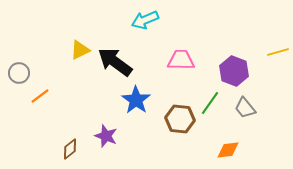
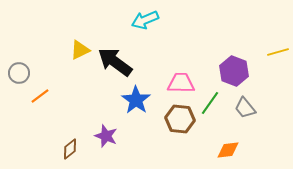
pink trapezoid: moved 23 px down
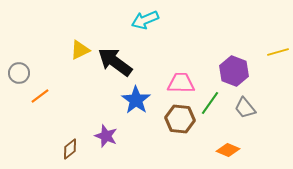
orange diamond: rotated 30 degrees clockwise
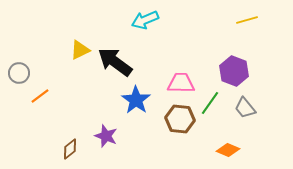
yellow line: moved 31 px left, 32 px up
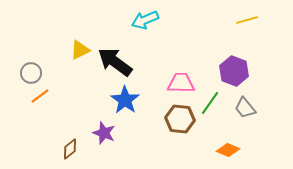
gray circle: moved 12 px right
blue star: moved 11 px left
purple star: moved 2 px left, 3 px up
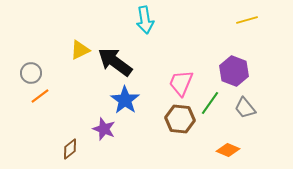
cyan arrow: rotated 76 degrees counterclockwise
pink trapezoid: rotated 68 degrees counterclockwise
purple star: moved 4 px up
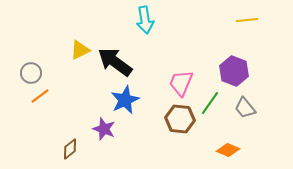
yellow line: rotated 10 degrees clockwise
blue star: rotated 12 degrees clockwise
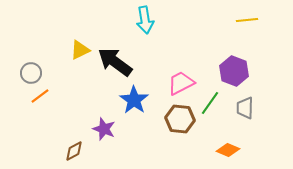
pink trapezoid: rotated 40 degrees clockwise
blue star: moved 9 px right; rotated 12 degrees counterclockwise
gray trapezoid: rotated 40 degrees clockwise
brown diamond: moved 4 px right, 2 px down; rotated 10 degrees clockwise
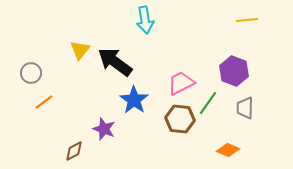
yellow triangle: rotated 25 degrees counterclockwise
orange line: moved 4 px right, 6 px down
green line: moved 2 px left
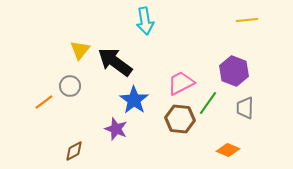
cyan arrow: moved 1 px down
gray circle: moved 39 px right, 13 px down
purple star: moved 12 px right
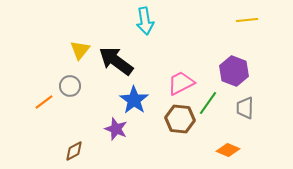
black arrow: moved 1 px right, 1 px up
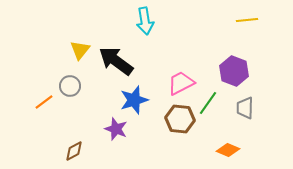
blue star: rotated 20 degrees clockwise
